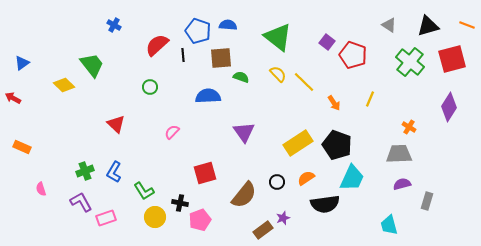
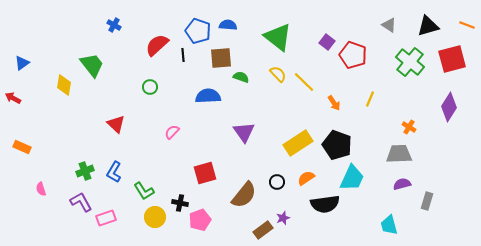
yellow diamond at (64, 85): rotated 55 degrees clockwise
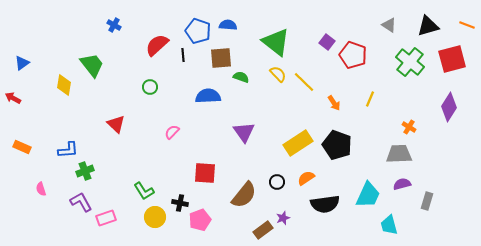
green triangle at (278, 37): moved 2 px left, 5 px down
blue L-shape at (114, 172): moved 46 px left, 22 px up; rotated 125 degrees counterclockwise
red square at (205, 173): rotated 20 degrees clockwise
cyan trapezoid at (352, 178): moved 16 px right, 17 px down
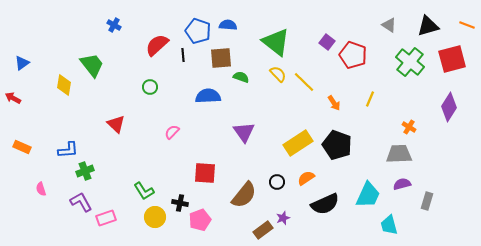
black semicircle at (325, 204): rotated 16 degrees counterclockwise
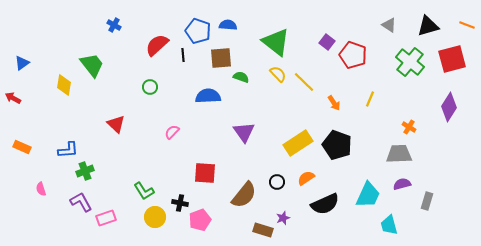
brown rectangle at (263, 230): rotated 54 degrees clockwise
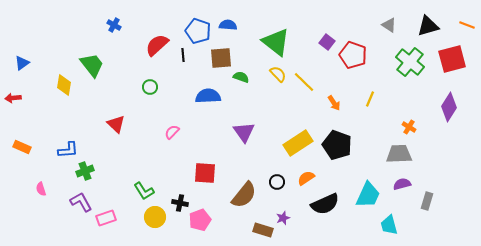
red arrow at (13, 98): rotated 35 degrees counterclockwise
